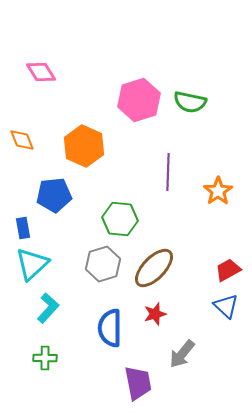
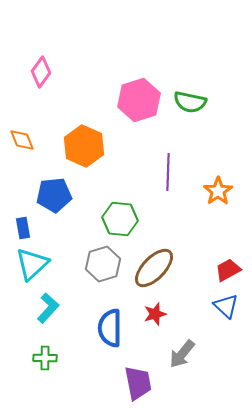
pink diamond: rotated 68 degrees clockwise
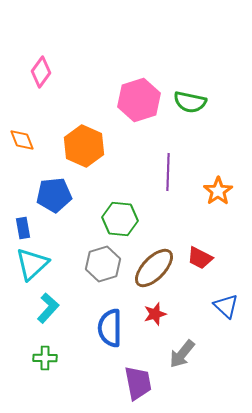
red trapezoid: moved 28 px left, 12 px up; rotated 124 degrees counterclockwise
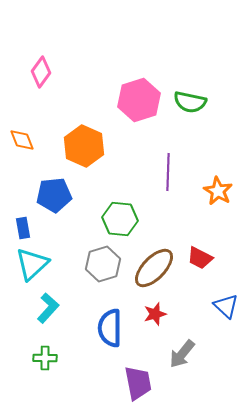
orange star: rotated 8 degrees counterclockwise
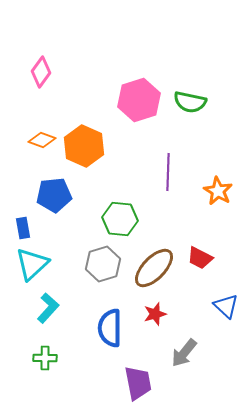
orange diamond: moved 20 px right; rotated 48 degrees counterclockwise
gray arrow: moved 2 px right, 1 px up
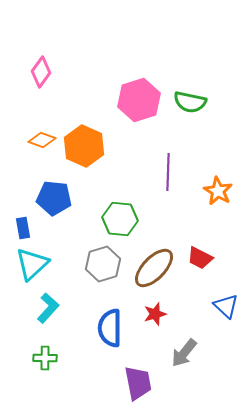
blue pentagon: moved 3 px down; rotated 12 degrees clockwise
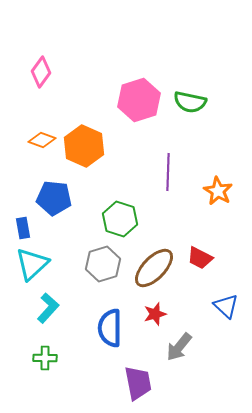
green hexagon: rotated 12 degrees clockwise
gray arrow: moved 5 px left, 6 px up
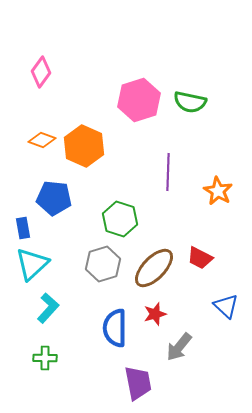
blue semicircle: moved 5 px right
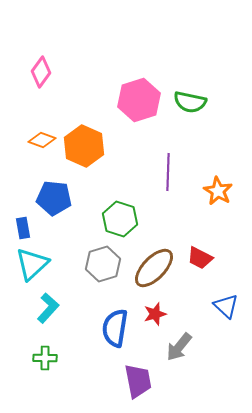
blue semicircle: rotated 9 degrees clockwise
purple trapezoid: moved 2 px up
